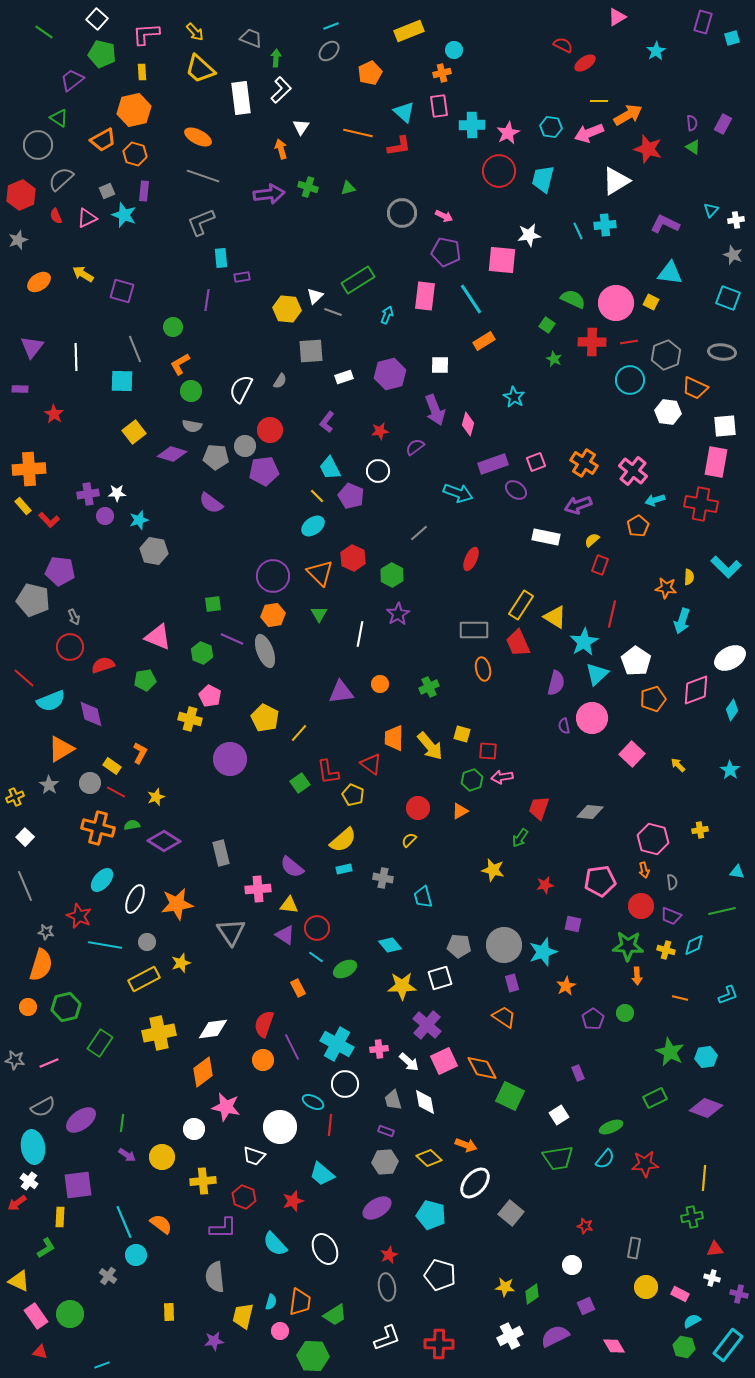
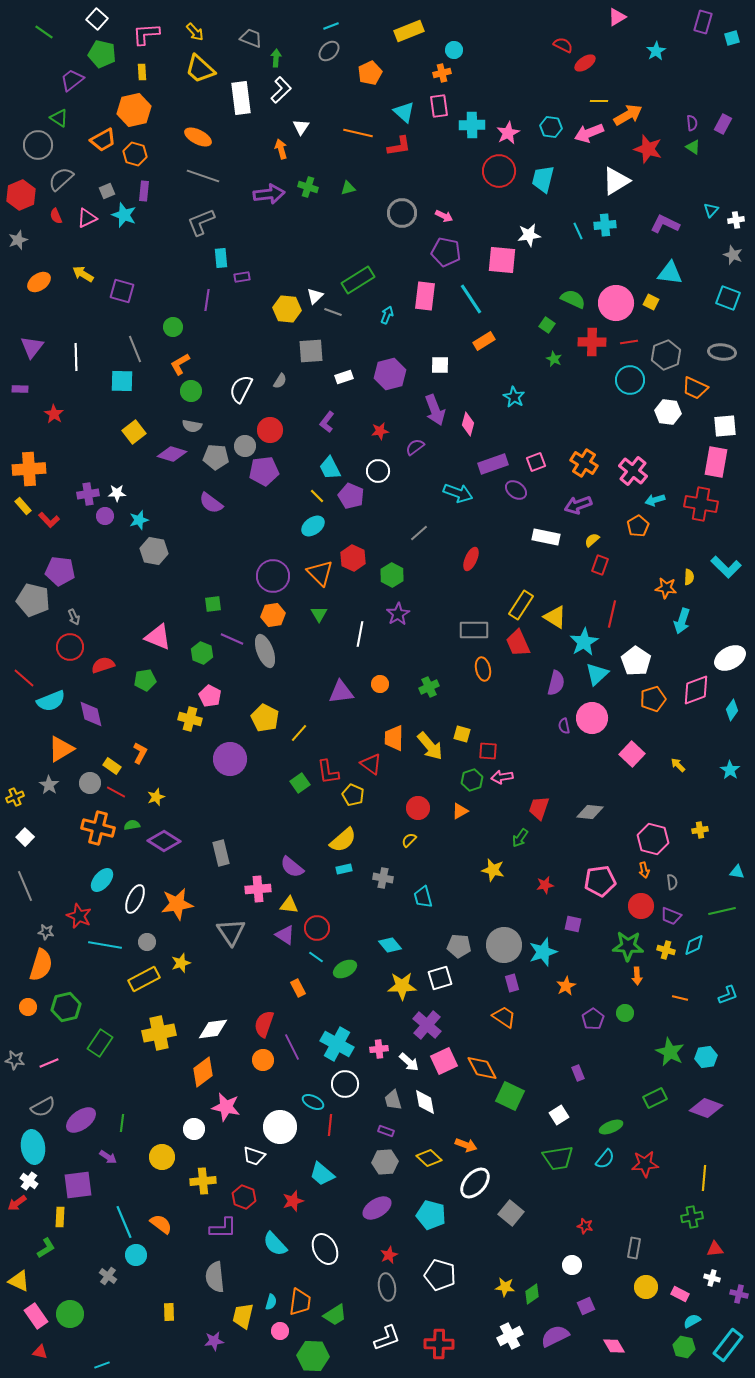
purple arrow at (127, 1155): moved 19 px left, 2 px down
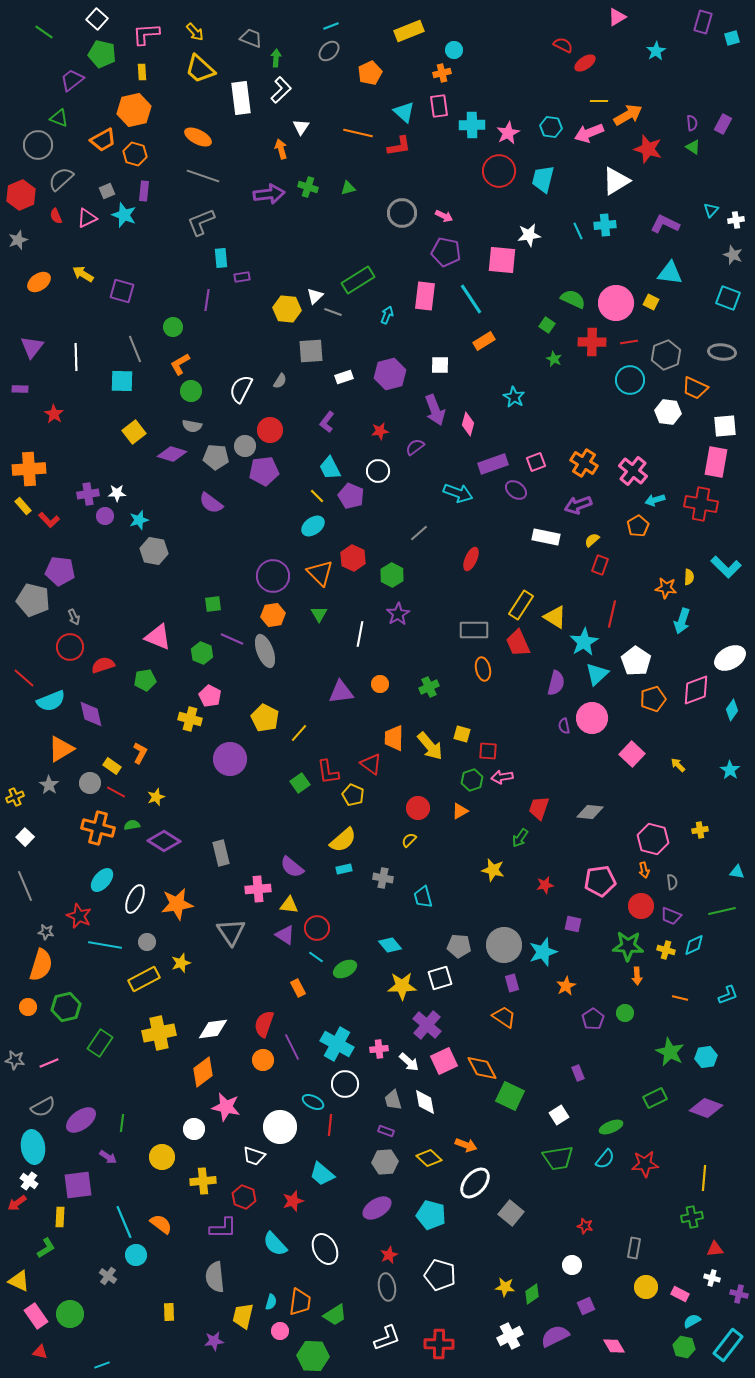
green triangle at (59, 118): rotated 12 degrees counterclockwise
